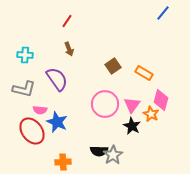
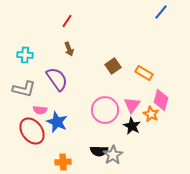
blue line: moved 2 px left, 1 px up
pink circle: moved 6 px down
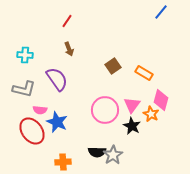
black semicircle: moved 2 px left, 1 px down
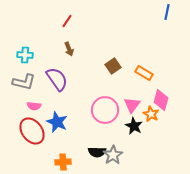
blue line: moved 6 px right; rotated 28 degrees counterclockwise
gray L-shape: moved 7 px up
pink semicircle: moved 6 px left, 4 px up
black star: moved 2 px right
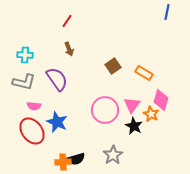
black semicircle: moved 21 px left, 7 px down; rotated 18 degrees counterclockwise
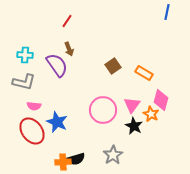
purple semicircle: moved 14 px up
pink circle: moved 2 px left
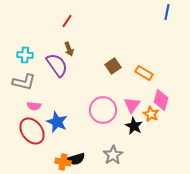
orange cross: rotated 14 degrees clockwise
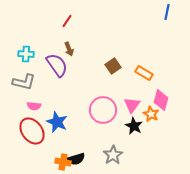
cyan cross: moved 1 px right, 1 px up
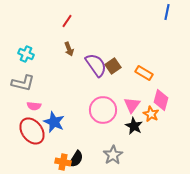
cyan cross: rotated 21 degrees clockwise
purple semicircle: moved 39 px right
gray L-shape: moved 1 px left, 1 px down
blue star: moved 3 px left
black semicircle: rotated 42 degrees counterclockwise
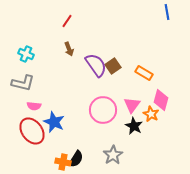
blue line: rotated 21 degrees counterclockwise
